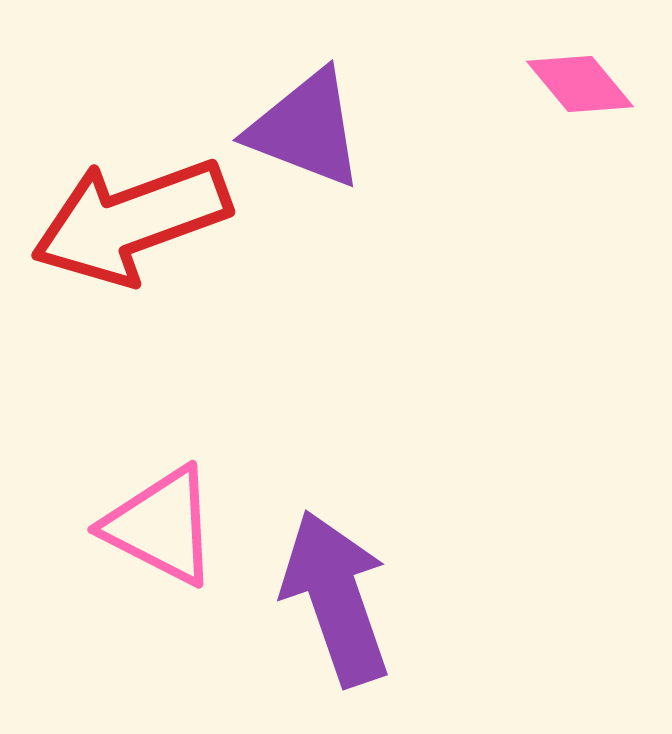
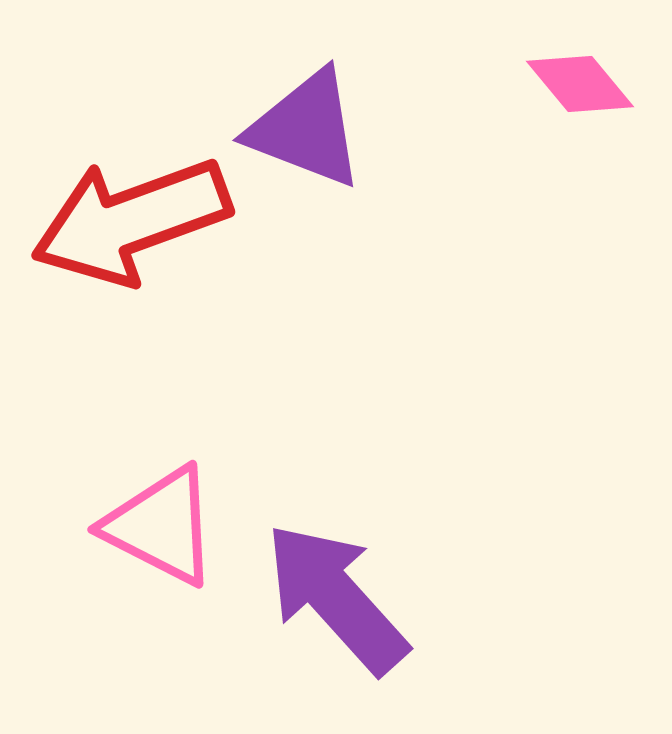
purple arrow: rotated 23 degrees counterclockwise
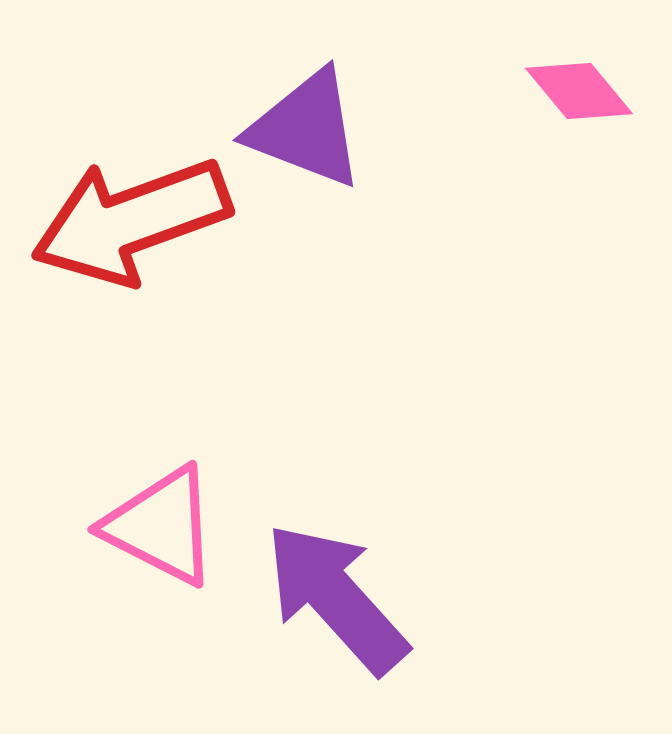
pink diamond: moved 1 px left, 7 px down
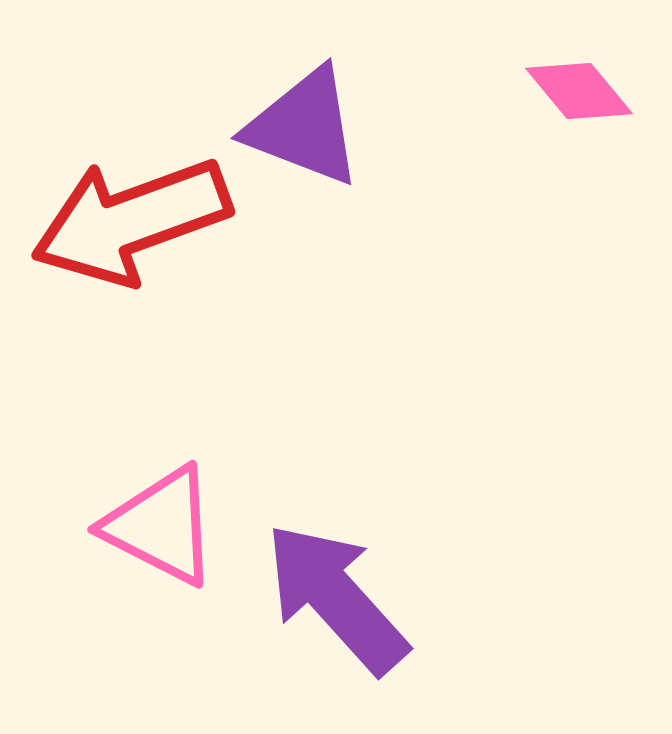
purple triangle: moved 2 px left, 2 px up
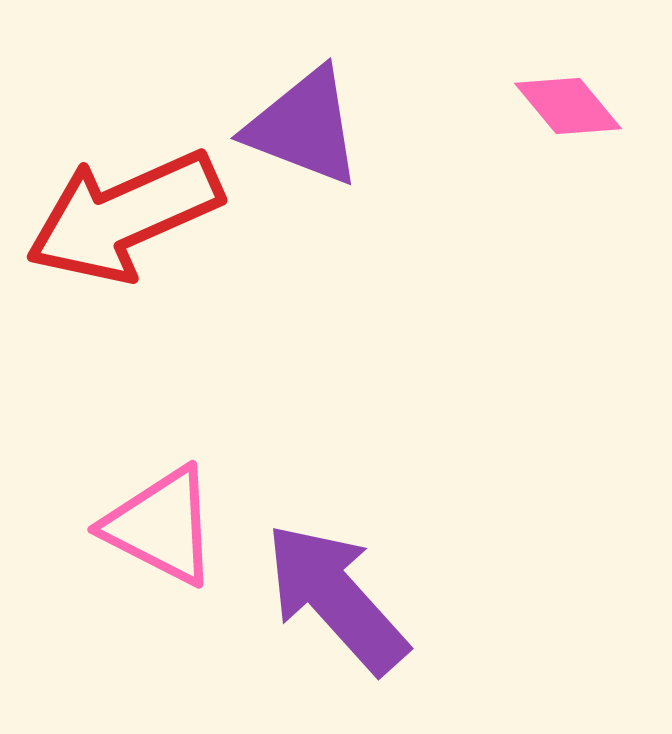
pink diamond: moved 11 px left, 15 px down
red arrow: moved 7 px left, 5 px up; rotated 4 degrees counterclockwise
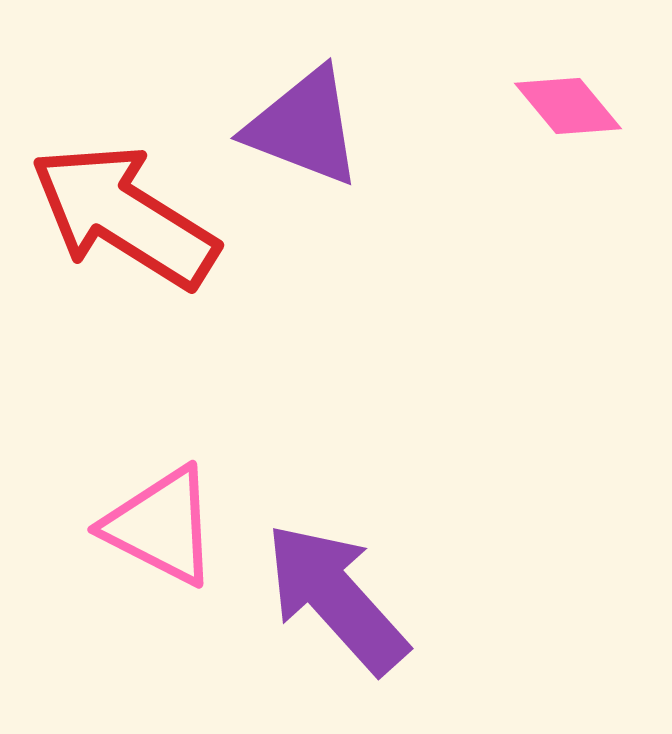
red arrow: rotated 56 degrees clockwise
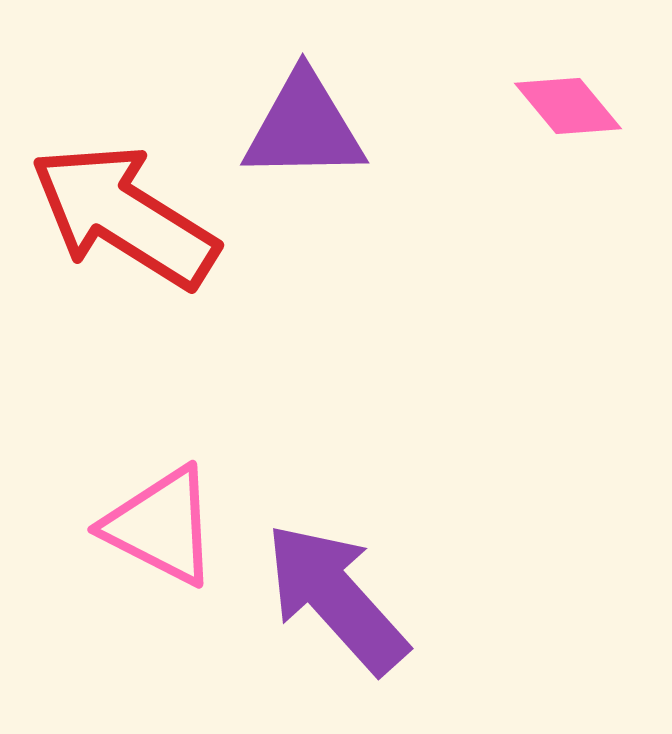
purple triangle: rotated 22 degrees counterclockwise
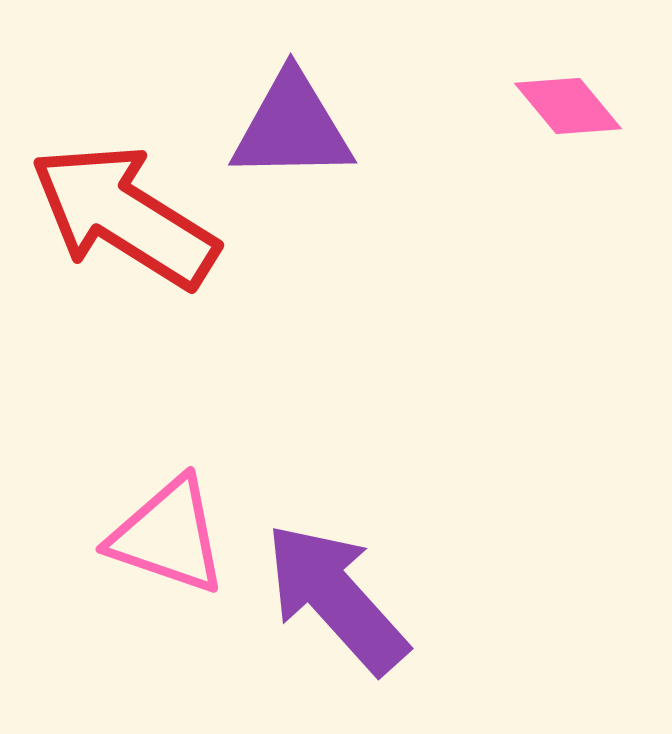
purple triangle: moved 12 px left
pink triangle: moved 7 px right, 10 px down; rotated 8 degrees counterclockwise
